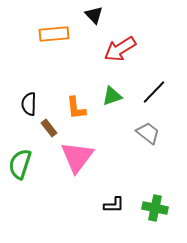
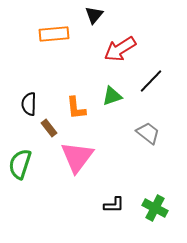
black triangle: rotated 24 degrees clockwise
black line: moved 3 px left, 11 px up
green cross: rotated 15 degrees clockwise
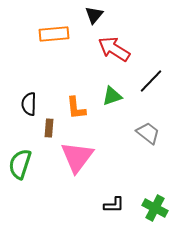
red arrow: moved 6 px left; rotated 64 degrees clockwise
brown rectangle: rotated 42 degrees clockwise
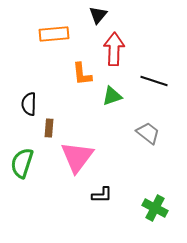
black triangle: moved 4 px right
red arrow: rotated 60 degrees clockwise
black line: moved 3 px right; rotated 64 degrees clockwise
orange L-shape: moved 6 px right, 34 px up
green semicircle: moved 2 px right, 1 px up
black L-shape: moved 12 px left, 10 px up
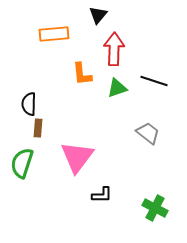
green triangle: moved 5 px right, 8 px up
brown rectangle: moved 11 px left
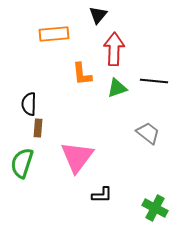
black line: rotated 12 degrees counterclockwise
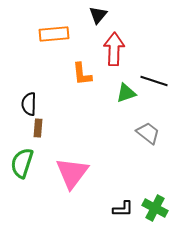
black line: rotated 12 degrees clockwise
green triangle: moved 9 px right, 5 px down
pink triangle: moved 5 px left, 16 px down
black L-shape: moved 21 px right, 14 px down
